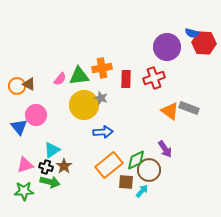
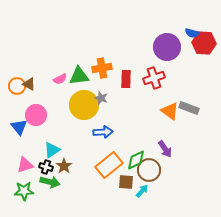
pink semicircle: rotated 24 degrees clockwise
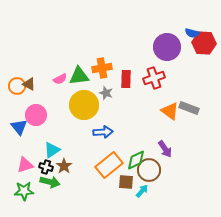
gray star: moved 5 px right, 5 px up
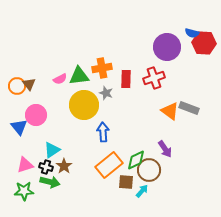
brown triangle: rotated 24 degrees clockwise
blue arrow: rotated 90 degrees counterclockwise
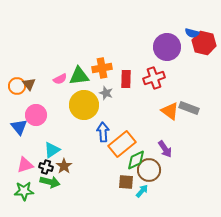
red hexagon: rotated 10 degrees clockwise
orange rectangle: moved 13 px right, 21 px up
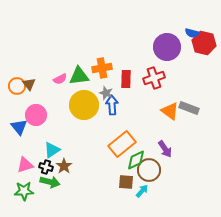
blue arrow: moved 9 px right, 27 px up
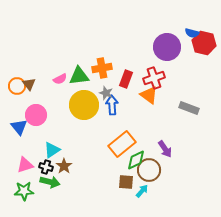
red rectangle: rotated 18 degrees clockwise
orange triangle: moved 21 px left, 16 px up
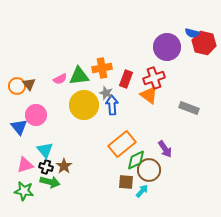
cyan triangle: moved 7 px left; rotated 36 degrees counterclockwise
green star: rotated 12 degrees clockwise
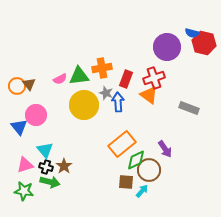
blue arrow: moved 6 px right, 3 px up
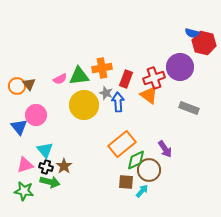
purple circle: moved 13 px right, 20 px down
